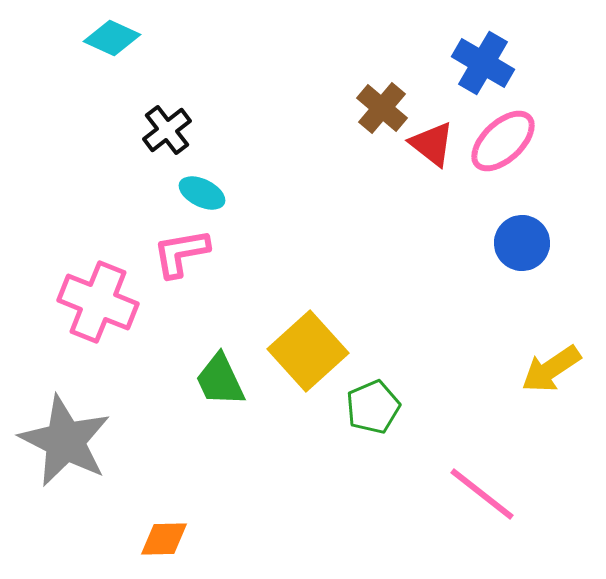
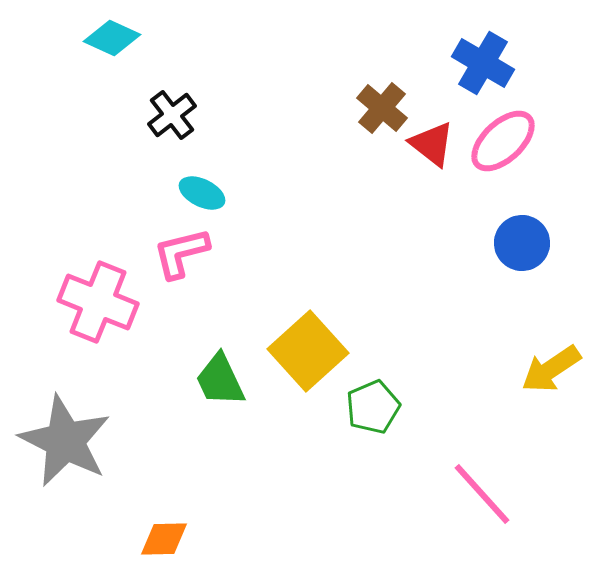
black cross: moved 5 px right, 15 px up
pink L-shape: rotated 4 degrees counterclockwise
pink line: rotated 10 degrees clockwise
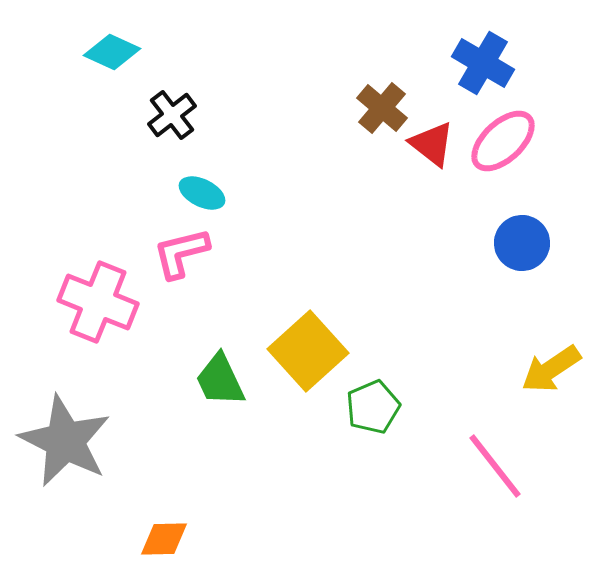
cyan diamond: moved 14 px down
pink line: moved 13 px right, 28 px up; rotated 4 degrees clockwise
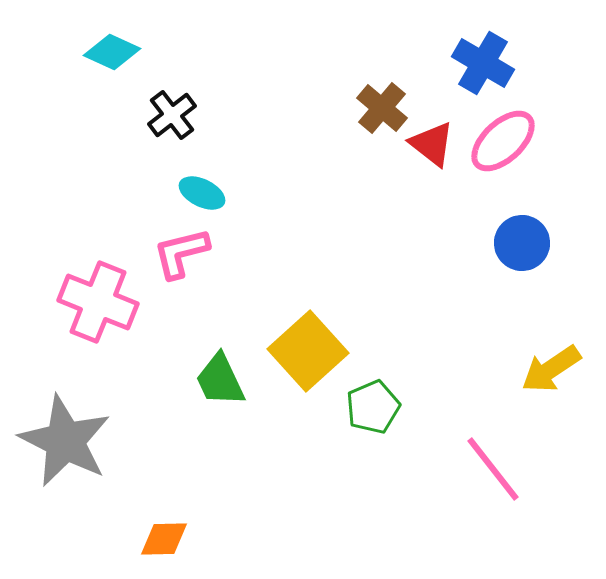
pink line: moved 2 px left, 3 px down
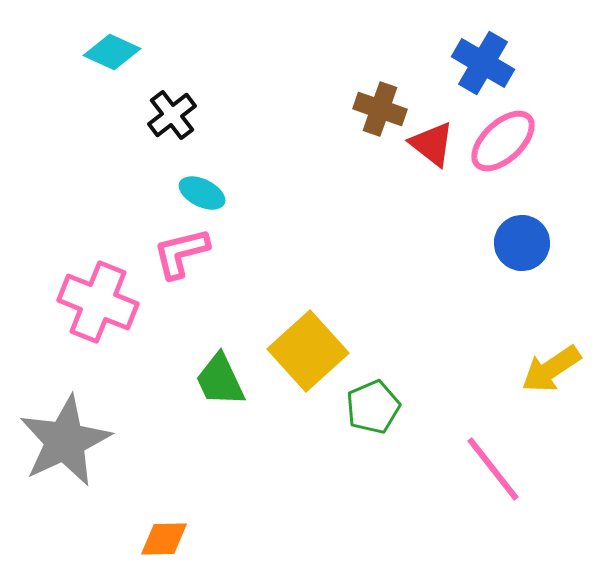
brown cross: moved 2 px left, 1 px down; rotated 21 degrees counterclockwise
gray star: rotated 20 degrees clockwise
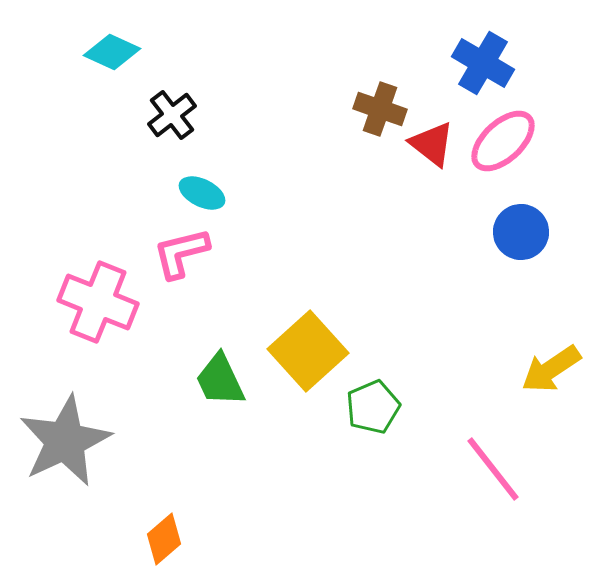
blue circle: moved 1 px left, 11 px up
orange diamond: rotated 39 degrees counterclockwise
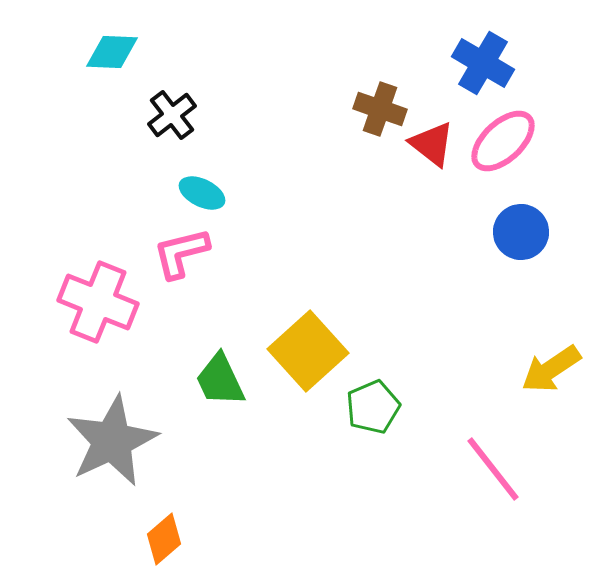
cyan diamond: rotated 22 degrees counterclockwise
gray star: moved 47 px right
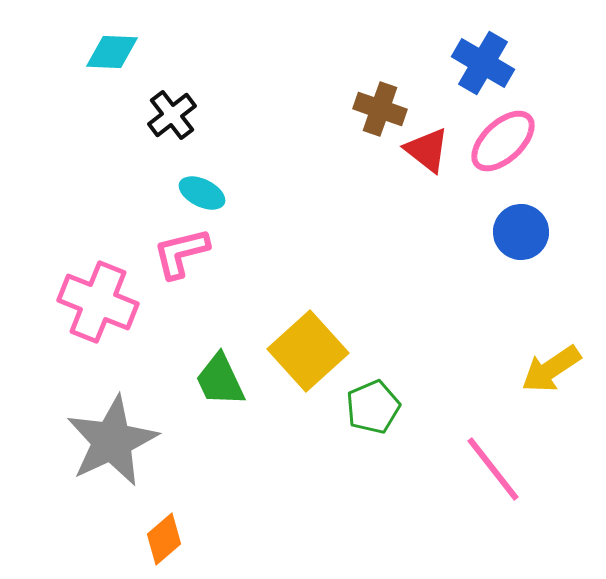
red triangle: moved 5 px left, 6 px down
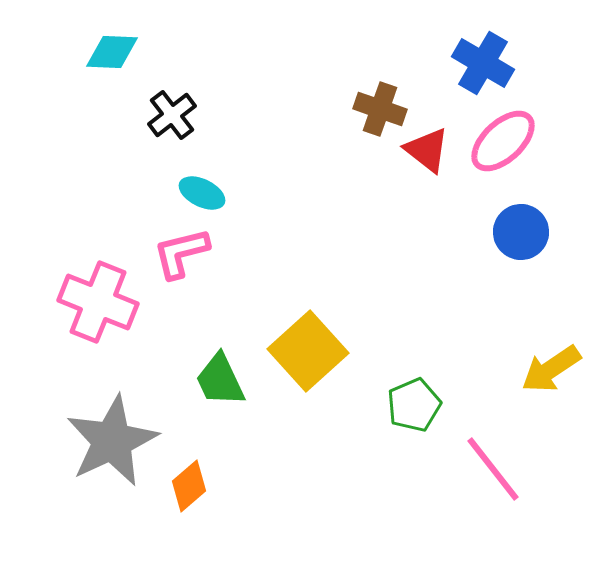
green pentagon: moved 41 px right, 2 px up
orange diamond: moved 25 px right, 53 px up
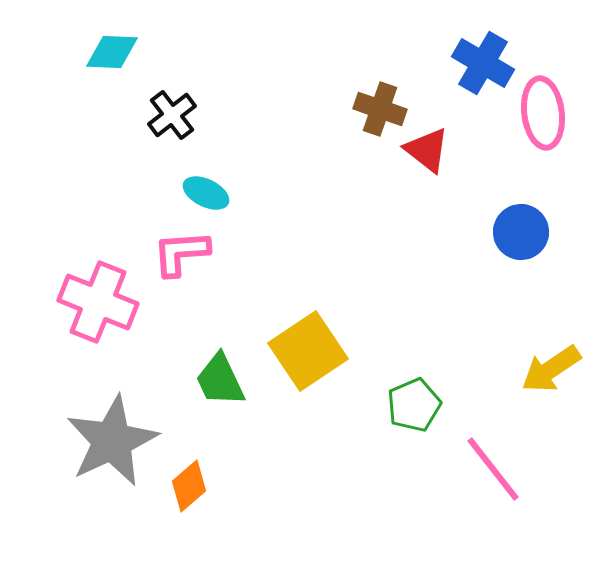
pink ellipse: moved 40 px right, 28 px up; rotated 54 degrees counterclockwise
cyan ellipse: moved 4 px right
pink L-shape: rotated 10 degrees clockwise
yellow square: rotated 8 degrees clockwise
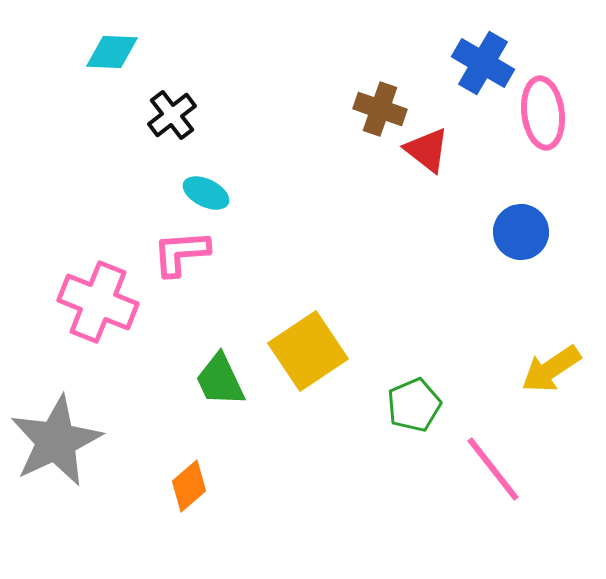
gray star: moved 56 px left
